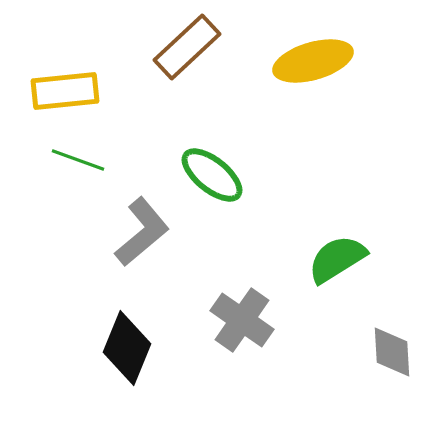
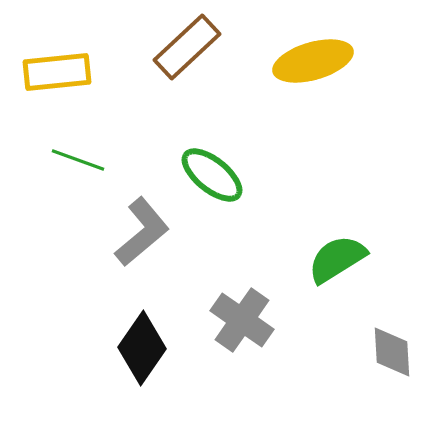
yellow rectangle: moved 8 px left, 19 px up
black diamond: moved 15 px right; rotated 12 degrees clockwise
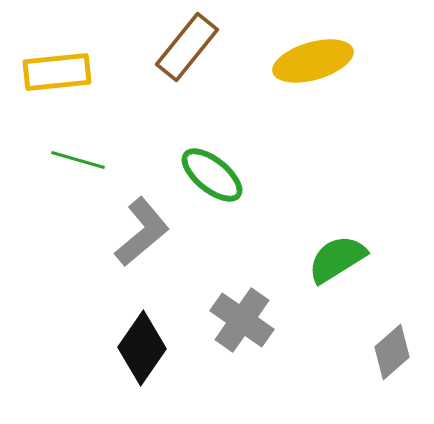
brown rectangle: rotated 8 degrees counterclockwise
green line: rotated 4 degrees counterclockwise
gray diamond: rotated 52 degrees clockwise
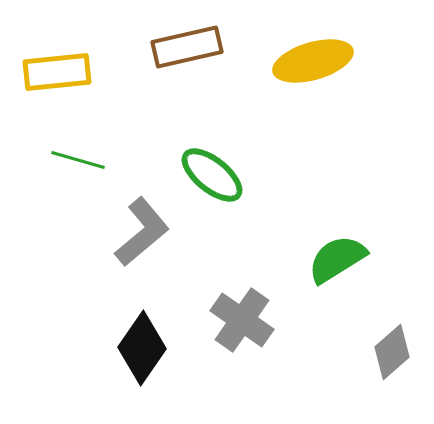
brown rectangle: rotated 38 degrees clockwise
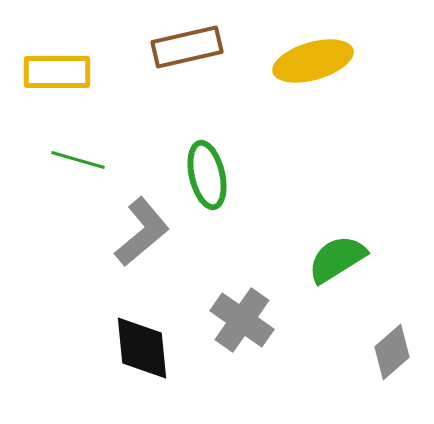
yellow rectangle: rotated 6 degrees clockwise
green ellipse: moved 5 px left; rotated 38 degrees clockwise
black diamond: rotated 40 degrees counterclockwise
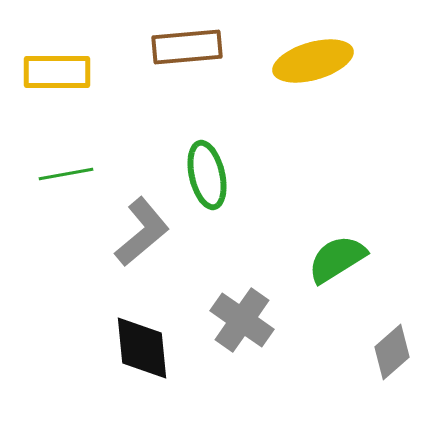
brown rectangle: rotated 8 degrees clockwise
green line: moved 12 px left, 14 px down; rotated 26 degrees counterclockwise
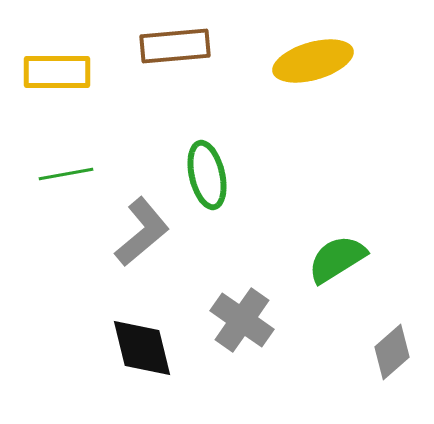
brown rectangle: moved 12 px left, 1 px up
black diamond: rotated 8 degrees counterclockwise
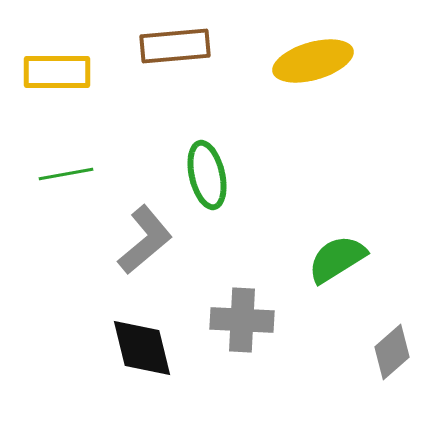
gray L-shape: moved 3 px right, 8 px down
gray cross: rotated 32 degrees counterclockwise
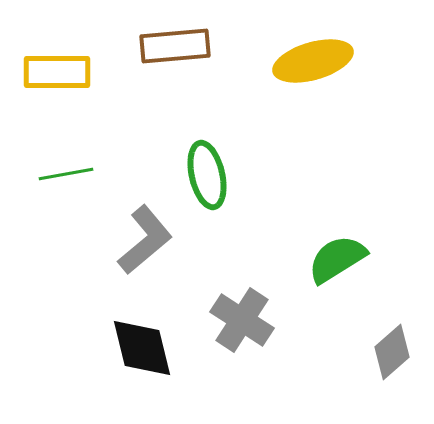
gray cross: rotated 30 degrees clockwise
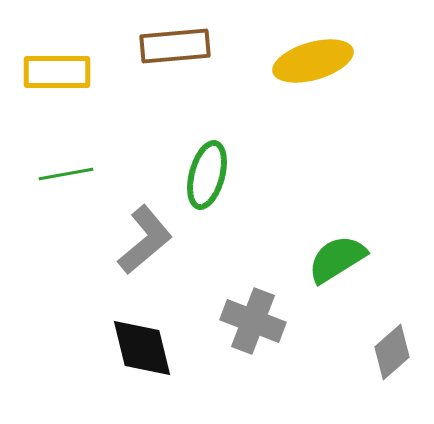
green ellipse: rotated 28 degrees clockwise
gray cross: moved 11 px right, 1 px down; rotated 12 degrees counterclockwise
